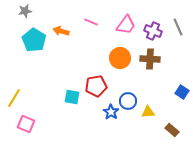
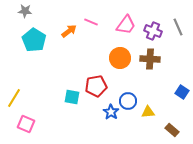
gray star: rotated 16 degrees clockwise
orange arrow: moved 8 px right; rotated 126 degrees clockwise
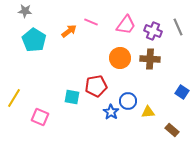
pink square: moved 14 px right, 7 px up
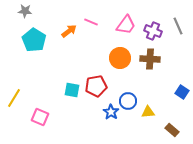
gray line: moved 1 px up
cyan square: moved 7 px up
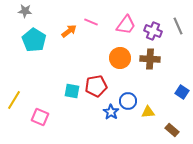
cyan square: moved 1 px down
yellow line: moved 2 px down
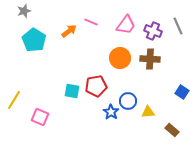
gray star: moved 1 px left; rotated 24 degrees counterclockwise
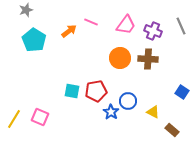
gray star: moved 2 px right, 1 px up
gray line: moved 3 px right
brown cross: moved 2 px left
red pentagon: moved 5 px down
yellow line: moved 19 px down
yellow triangle: moved 5 px right; rotated 32 degrees clockwise
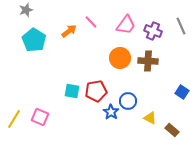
pink line: rotated 24 degrees clockwise
brown cross: moved 2 px down
yellow triangle: moved 3 px left, 6 px down
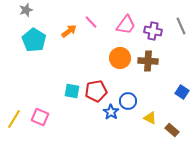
purple cross: rotated 12 degrees counterclockwise
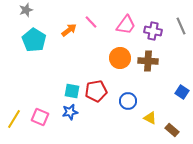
orange arrow: moved 1 px up
blue star: moved 41 px left; rotated 28 degrees clockwise
